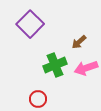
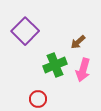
purple square: moved 5 px left, 7 px down
brown arrow: moved 1 px left
pink arrow: moved 3 px left, 2 px down; rotated 55 degrees counterclockwise
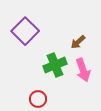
pink arrow: rotated 35 degrees counterclockwise
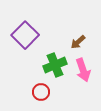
purple square: moved 4 px down
red circle: moved 3 px right, 7 px up
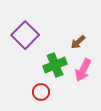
pink arrow: rotated 45 degrees clockwise
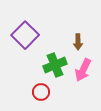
brown arrow: rotated 49 degrees counterclockwise
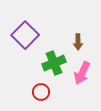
green cross: moved 1 px left, 2 px up
pink arrow: moved 1 px left, 3 px down
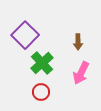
green cross: moved 12 px left; rotated 20 degrees counterclockwise
pink arrow: moved 1 px left
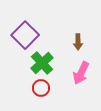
red circle: moved 4 px up
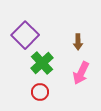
red circle: moved 1 px left, 4 px down
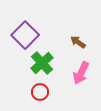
brown arrow: rotated 126 degrees clockwise
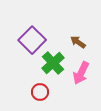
purple square: moved 7 px right, 5 px down
green cross: moved 11 px right
